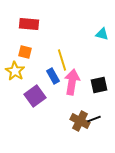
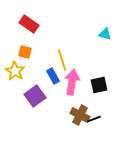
red rectangle: rotated 30 degrees clockwise
cyan triangle: moved 3 px right
brown cross: moved 6 px up
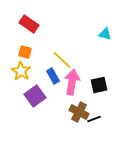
yellow line: rotated 30 degrees counterclockwise
yellow star: moved 6 px right
brown cross: moved 1 px left, 3 px up
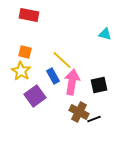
red rectangle: moved 9 px up; rotated 24 degrees counterclockwise
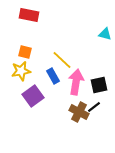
yellow star: rotated 30 degrees clockwise
pink arrow: moved 4 px right
purple square: moved 2 px left
black line: moved 12 px up; rotated 16 degrees counterclockwise
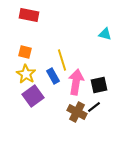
yellow line: rotated 30 degrees clockwise
yellow star: moved 5 px right, 3 px down; rotated 30 degrees counterclockwise
brown cross: moved 2 px left
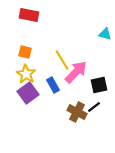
yellow line: rotated 15 degrees counterclockwise
blue rectangle: moved 9 px down
pink arrow: moved 10 px up; rotated 35 degrees clockwise
purple square: moved 5 px left, 3 px up
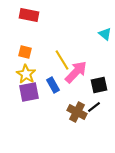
cyan triangle: rotated 24 degrees clockwise
purple square: moved 1 px right, 1 px up; rotated 25 degrees clockwise
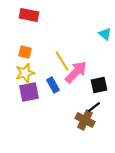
yellow line: moved 1 px down
yellow star: moved 1 px left, 1 px up; rotated 24 degrees clockwise
brown cross: moved 8 px right, 8 px down
